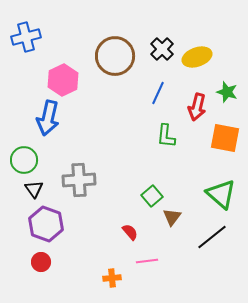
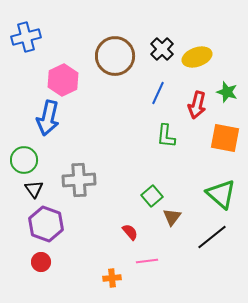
red arrow: moved 2 px up
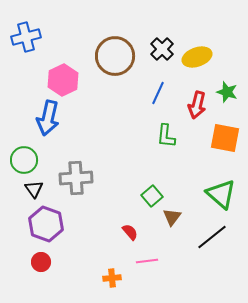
gray cross: moved 3 px left, 2 px up
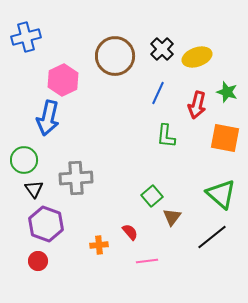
red circle: moved 3 px left, 1 px up
orange cross: moved 13 px left, 33 px up
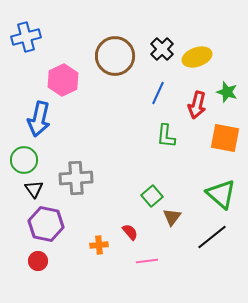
blue arrow: moved 9 px left, 1 px down
purple hexagon: rotated 8 degrees counterclockwise
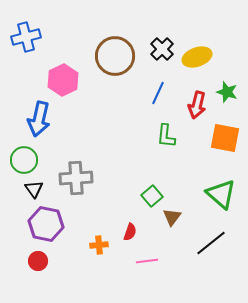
red semicircle: rotated 60 degrees clockwise
black line: moved 1 px left, 6 px down
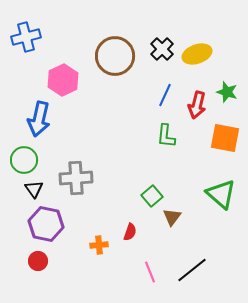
yellow ellipse: moved 3 px up
blue line: moved 7 px right, 2 px down
black line: moved 19 px left, 27 px down
pink line: moved 3 px right, 11 px down; rotated 75 degrees clockwise
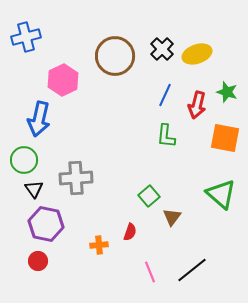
green square: moved 3 px left
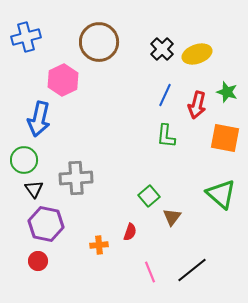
brown circle: moved 16 px left, 14 px up
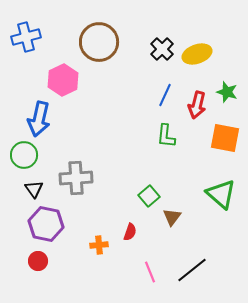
green circle: moved 5 px up
